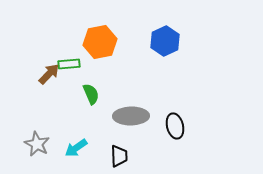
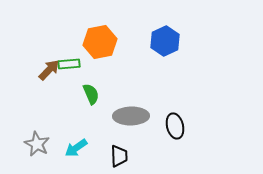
brown arrow: moved 4 px up
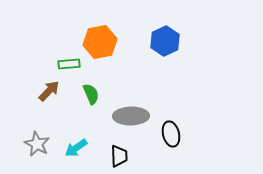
brown arrow: moved 21 px down
black ellipse: moved 4 px left, 8 px down
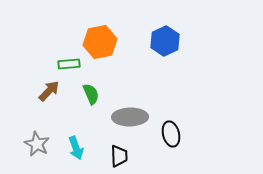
gray ellipse: moved 1 px left, 1 px down
cyan arrow: rotated 75 degrees counterclockwise
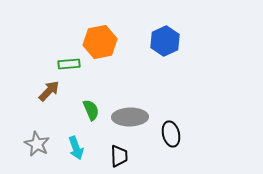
green semicircle: moved 16 px down
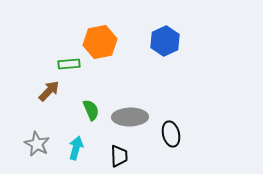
cyan arrow: rotated 145 degrees counterclockwise
